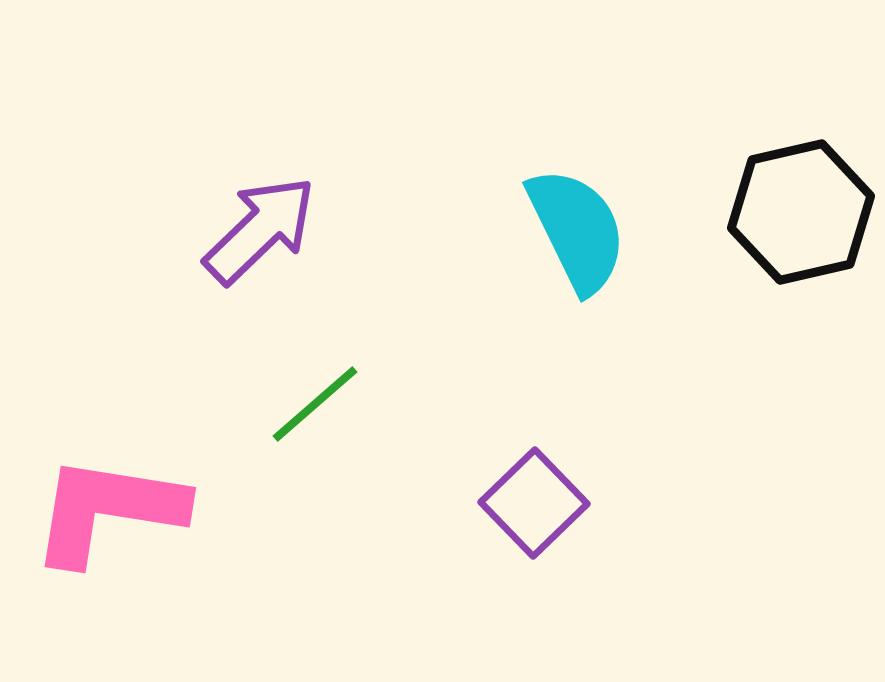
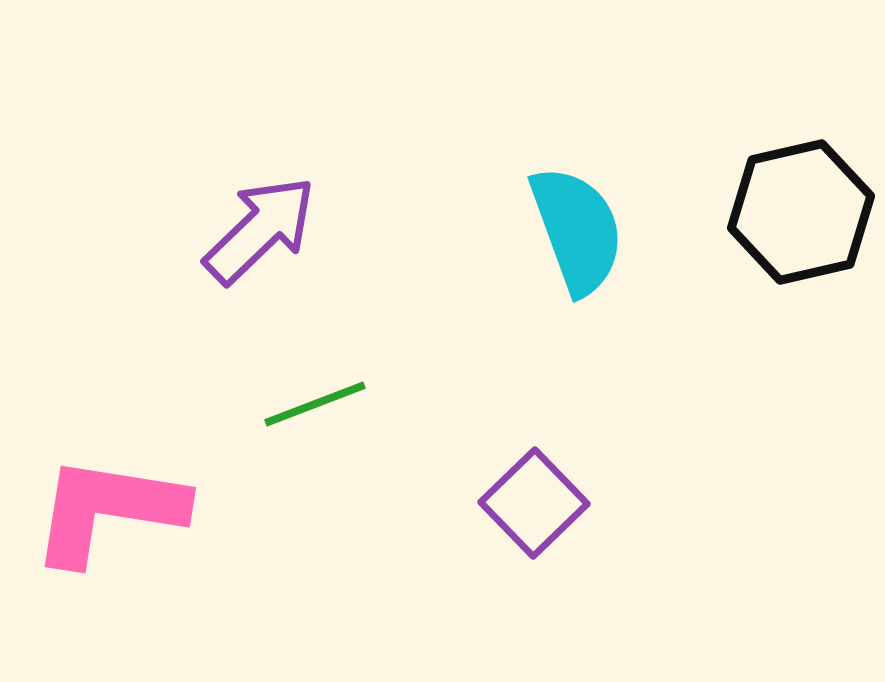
cyan semicircle: rotated 6 degrees clockwise
green line: rotated 20 degrees clockwise
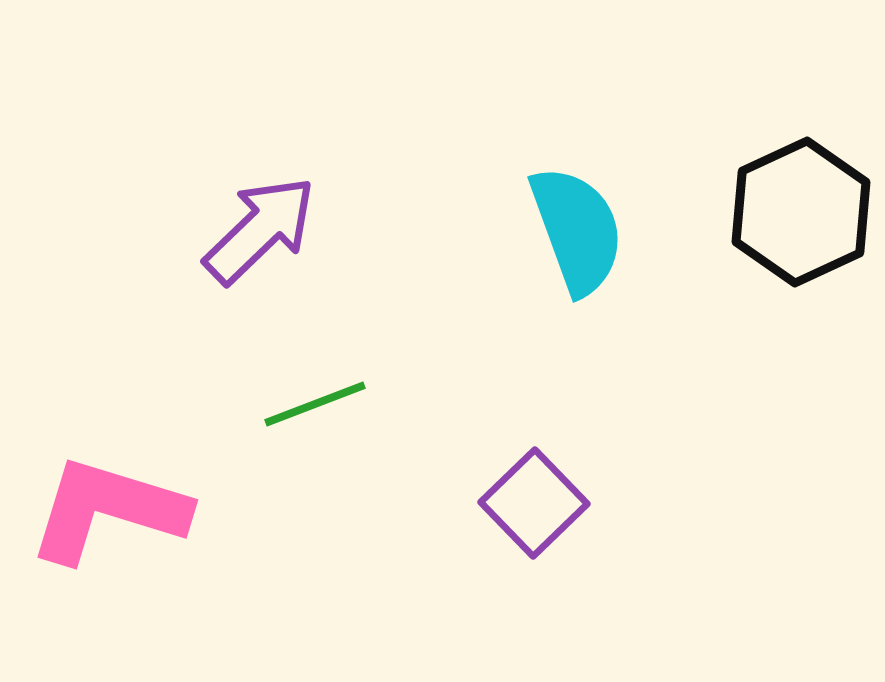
black hexagon: rotated 12 degrees counterclockwise
pink L-shape: rotated 8 degrees clockwise
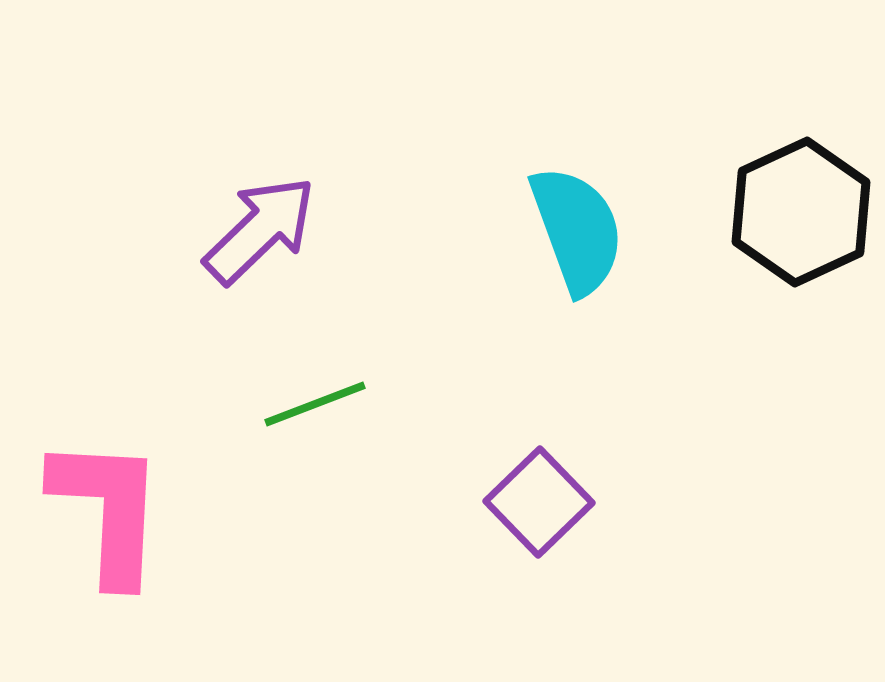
purple square: moved 5 px right, 1 px up
pink L-shape: rotated 76 degrees clockwise
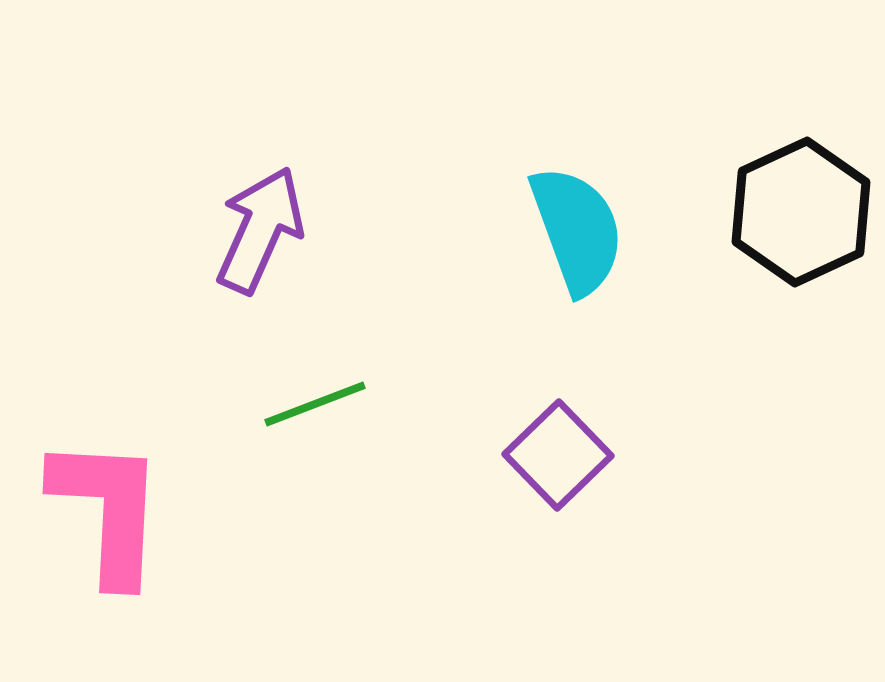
purple arrow: rotated 22 degrees counterclockwise
purple square: moved 19 px right, 47 px up
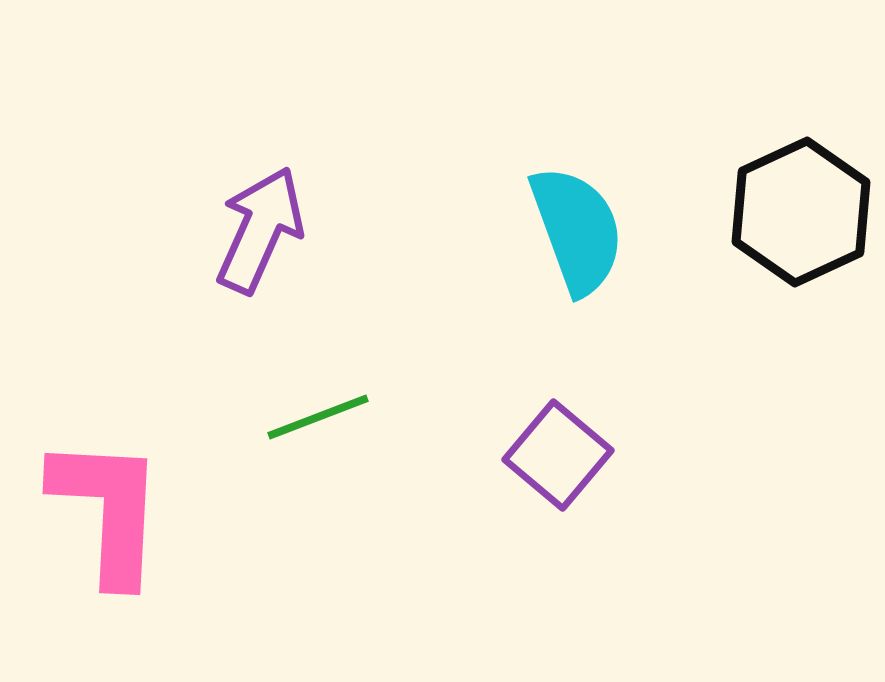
green line: moved 3 px right, 13 px down
purple square: rotated 6 degrees counterclockwise
